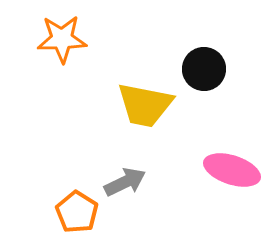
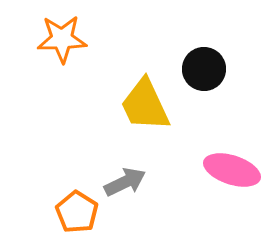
yellow trapezoid: rotated 54 degrees clockwise
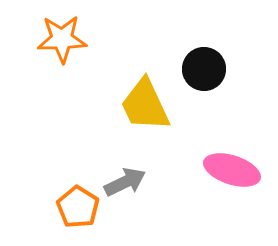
orange pentagon: moved 1 px right, 5 px up
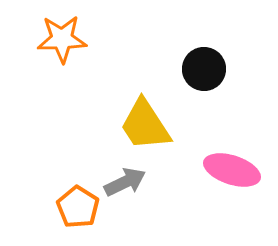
yellow trapezoid: moved 20 px down; rotated 8 degrees counterclockwise
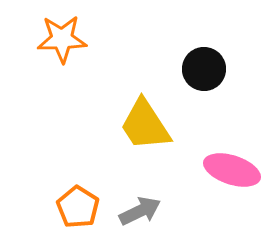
gray arrow: moved 15 px right, 29 px down
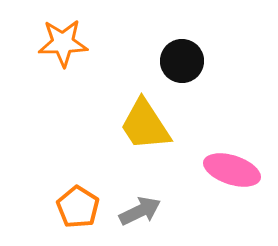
orange star: moved 1 px right, 4 px down
black circle: moved 22 px left, 8 px up
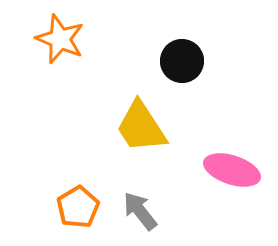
orange star: moved 3 px left, 4 px up; rotated 24 degrees clockwise
yellow trapezoid: moved 4 px left, 2 px down
orange pentagon: rotated 9 degrees clockwise
gray arrow: rotated 102 degrees counterclockwise
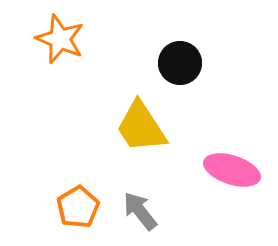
black circle: moved 2 px left, 2 px down
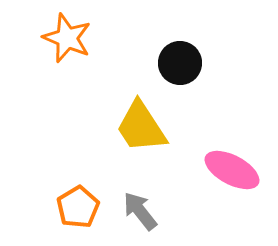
orange star: moved 7 px right, 1 px up
pink ellipse: rotated 10 degrees clockwise
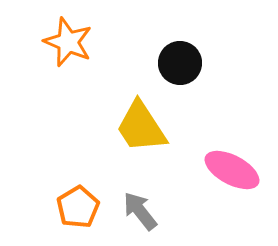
orange star: moved 1 px right, 4 px down
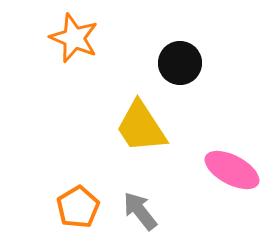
orange star: moved 6 px right, 4 px up
